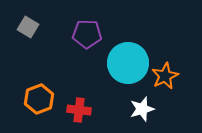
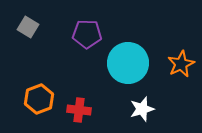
orange star: moved 16 px right, 12 px up
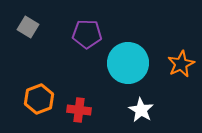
white star: moved 1 px left, 1 px down; rotated 25 degrees counterclockwise
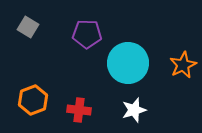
orange star: moved 2 px right, 1 px down
orange hexagon: moved 6 px left, 1 px down
white star: moved 7 px left; rotated 25 degrees clockwise
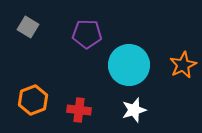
cyan circle: moved 1 px right, 2 px down
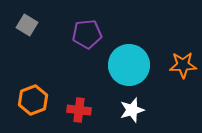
gray square: moved 1 px left, 2 px up
purple pentagon: rotated 8 degrees counterclockwise
orange star: rotated 24 degrees clockwise
white star: moved 2 px left
